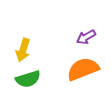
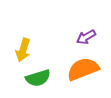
green semicircle: moved 10 px right, 1 px up
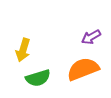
purple arrow: moved 5 px right
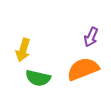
purple arrow: rotated 36 degrees counterclockwise
green semicircle: rotated 30 degrees clockwise
